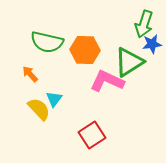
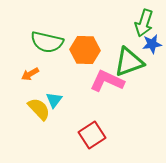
green arrow: moved 1 px up
green triangle: rotated 12 degrees clockwise
orange arrow: rotated 78 degrees counterclockwise
cyan triangle: moved 1 px down
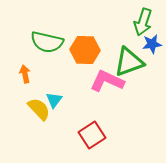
green arrow: moved 1 px left, 1 px up
orange arrow: moved 5 px left; rotated 108 degrees clockwise
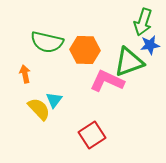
blue star: moved 2 px left, 1 px down
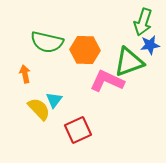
red square: moved 14 px left, 5 px up; rotated 8 degrees clockwise
